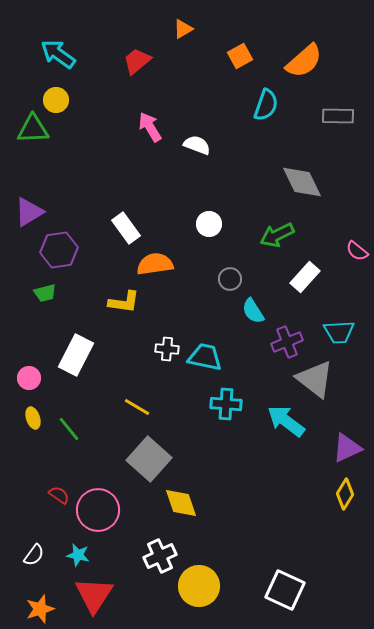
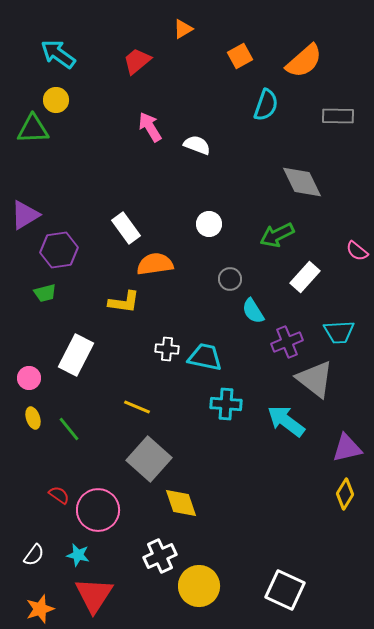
purple triangle at (29, 212): moved 4 px left, 3 px down
yellow line at (137, 407): rotated 8 degrees counterclockwise
purple triangle at (347, 448): rotated 12 degrees clockwise
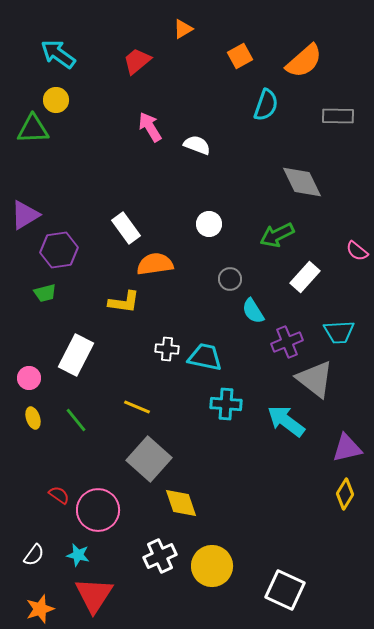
green line at (69, 429): moved 7 px right, 9 px up
yellow circle at (199, 586): moved 13 px right, 20 px up
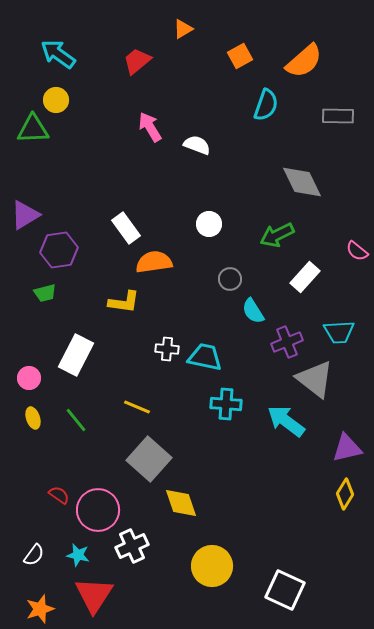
orange semicircle at (155, 264): moved 1 px left, 2 px up
white cross at (160, 556): moved 28 px left, 10 px up
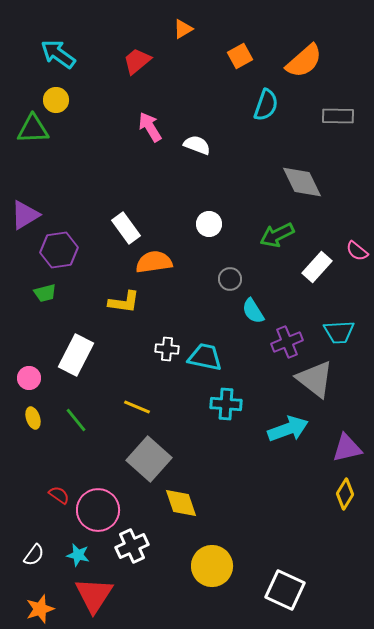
white rectangle at (305, 277): moved 12 px right, 10 px up
cyan arrow at (286, 421): moved 2 px right, 8 px down; rotated 123 degrees clockwise
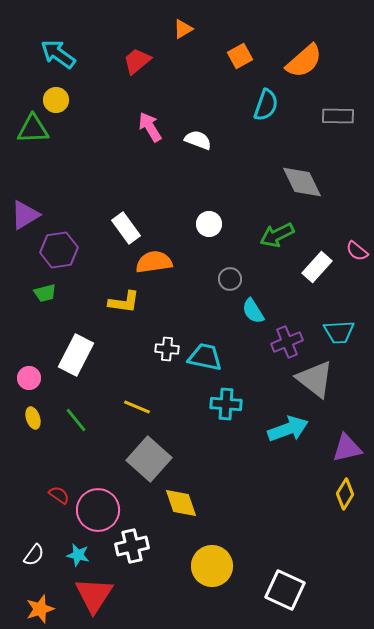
white semicircle at (197, 145): moved 1 px right, 5 px up
white cross at (132, 546): rotated 12 degrees clockwise
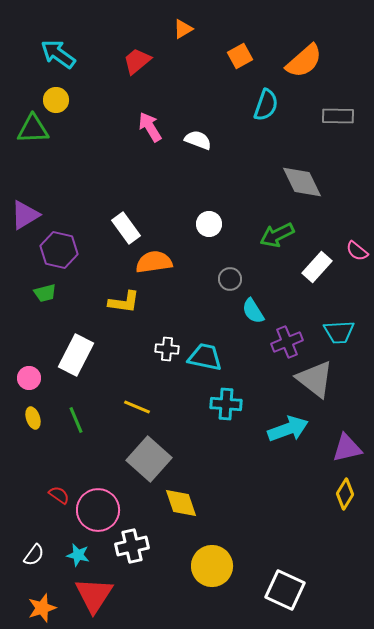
purple hexagon at (59, 250): rotated 21 degrees clockwise
green line at (76, 420): rotated 16 degrees clockwise
orange star at (40, 609): moved 2 px right, 1 px up
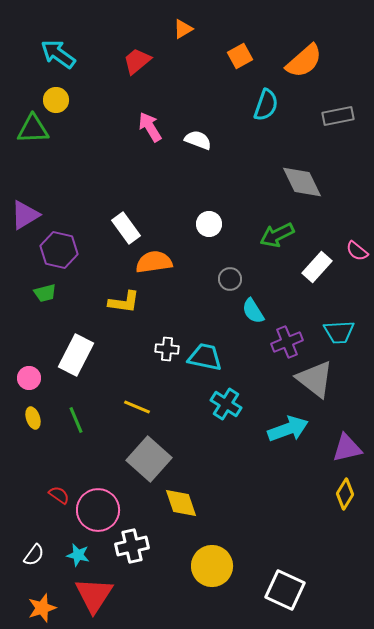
gray rectangle at (338, 116): rotated 12 degrees counterclockwise
cyan cross at (226, 404): rotated 28 degrees clockwise
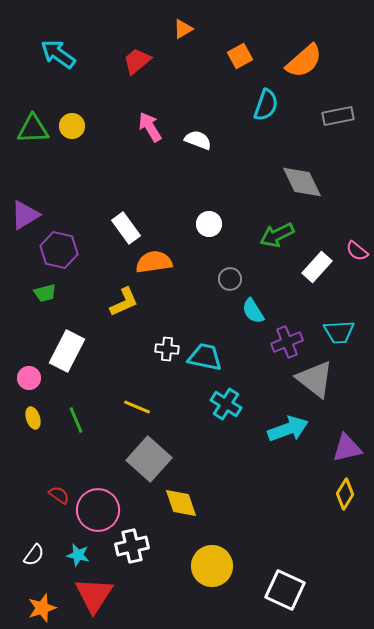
yellow circle at (56, 100): moved 16 px right, 26 px down
yellow L-shape at (124, 302): rotated 32 degrees counterclockwise
white rectangle at (76, 355): moved 9 px left, 4 px up
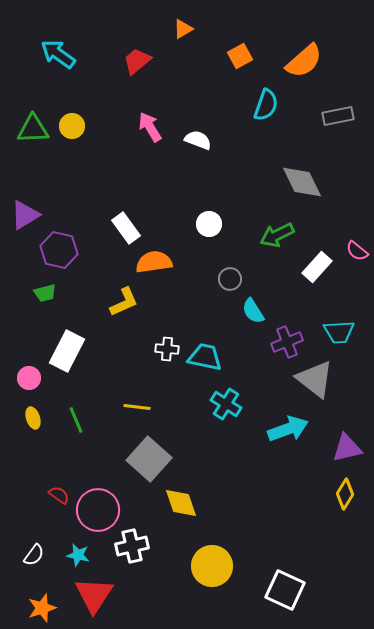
yellow line at (137, 407): rotated 16 degrees counterclockwise
